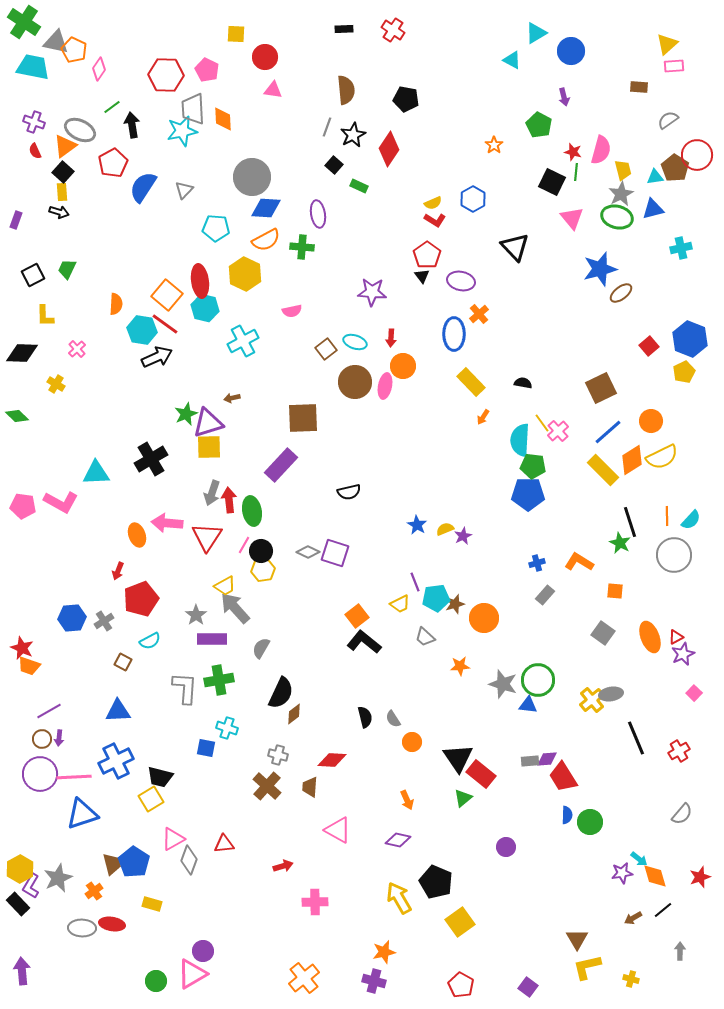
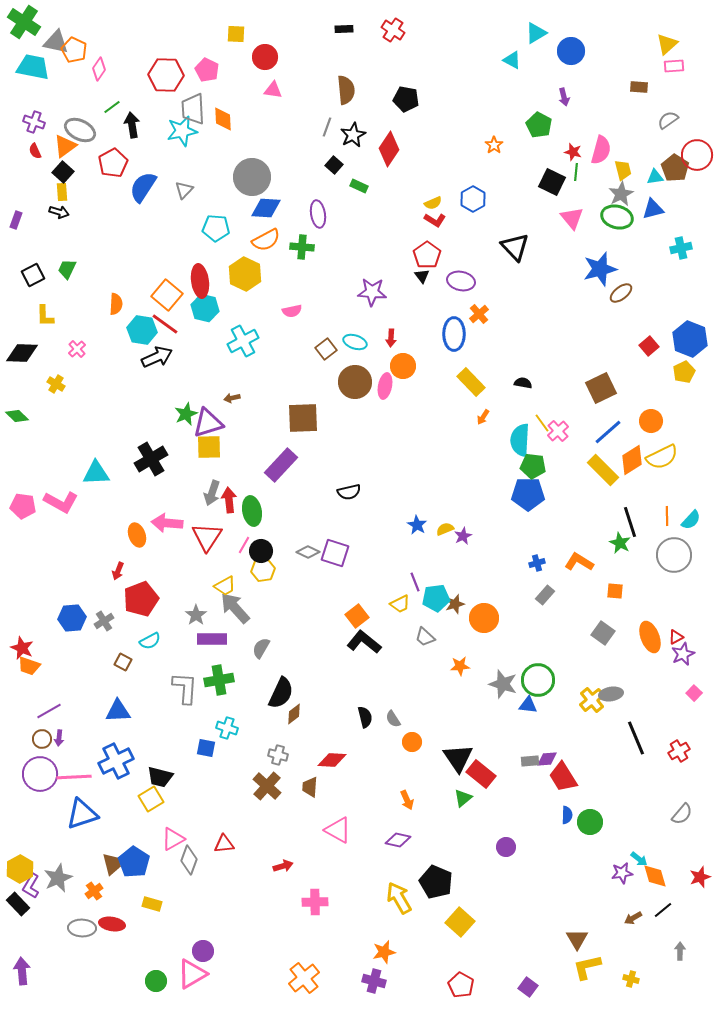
yellow square at (460, 922): rotated 12 degrees counterclockwise
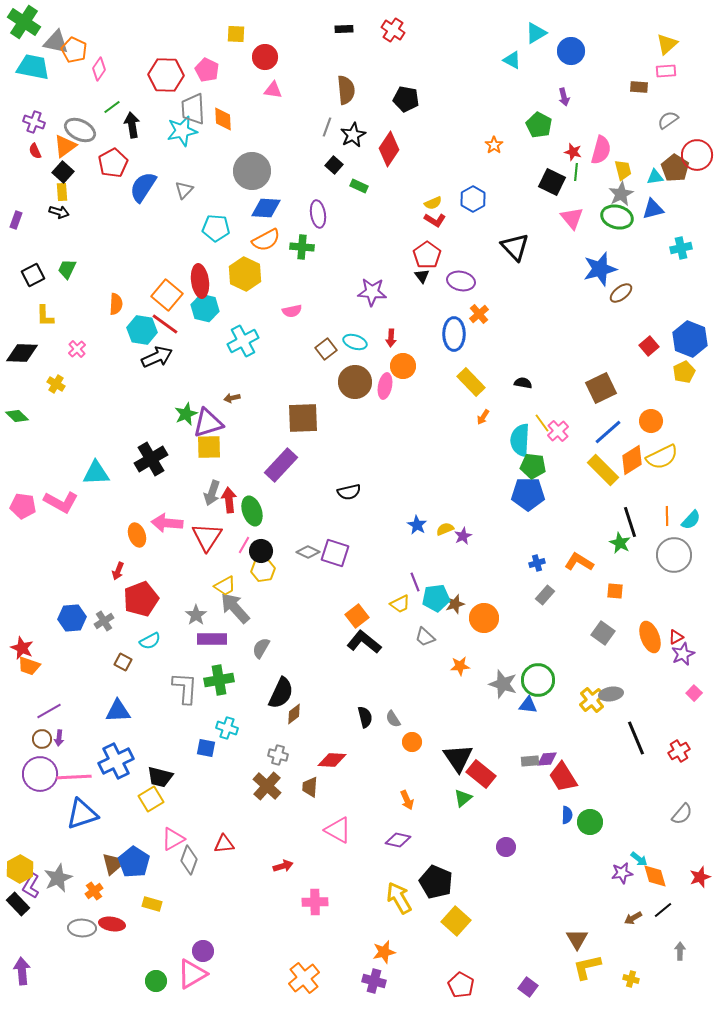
pink rectangle at (674, 66): moved 8 px left, 5 px down
gray circle at (252, 177): moved 6 px up
green ellipse at (252, 511): rotated 8 degrees counterclockwise
yellow square at (460, 922): moved 4 px left, 1 px up
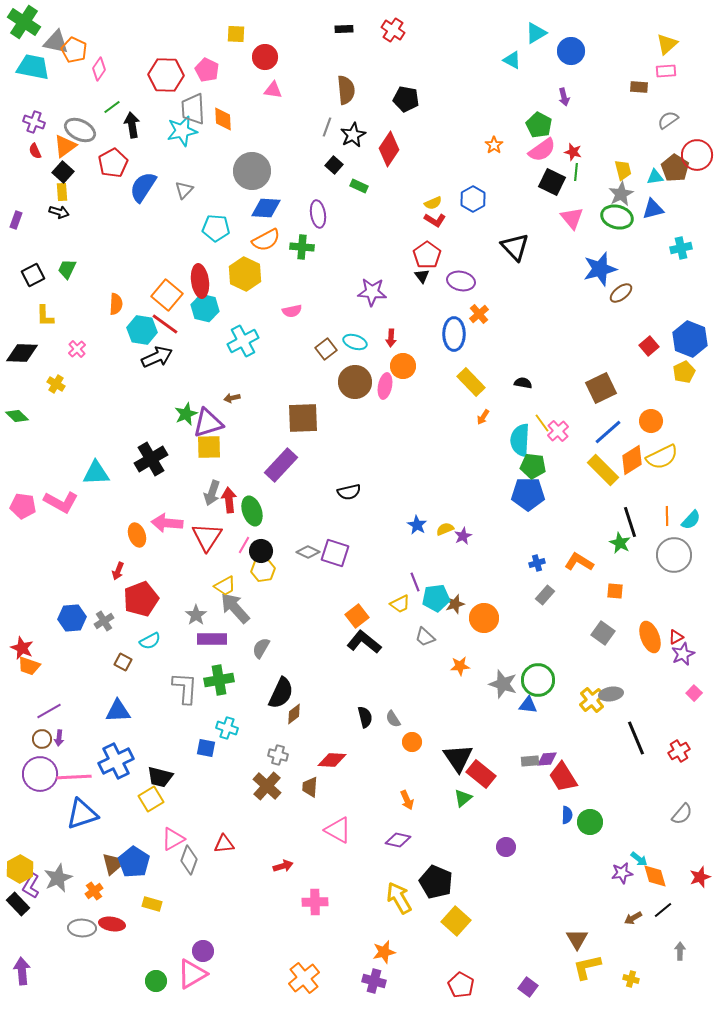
pink semicircle at (601, 150): moved 59 px left; rotated 40 degrees clockwise
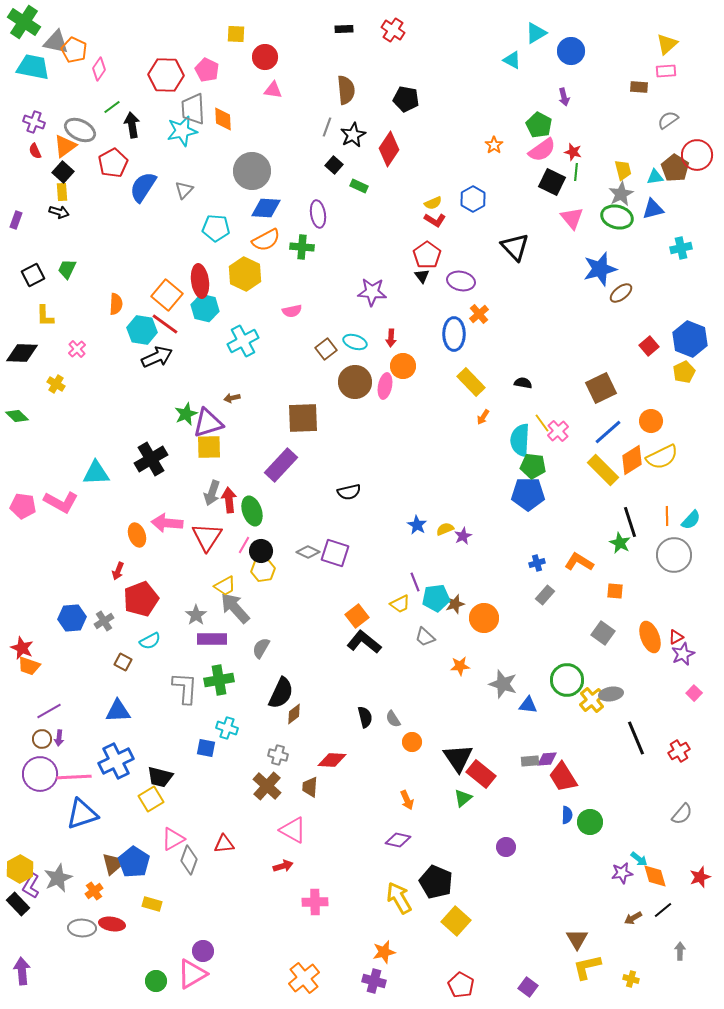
green circle at (538, 680): moved 29 px right
pink triangle at (338, 830): moved 45 px left
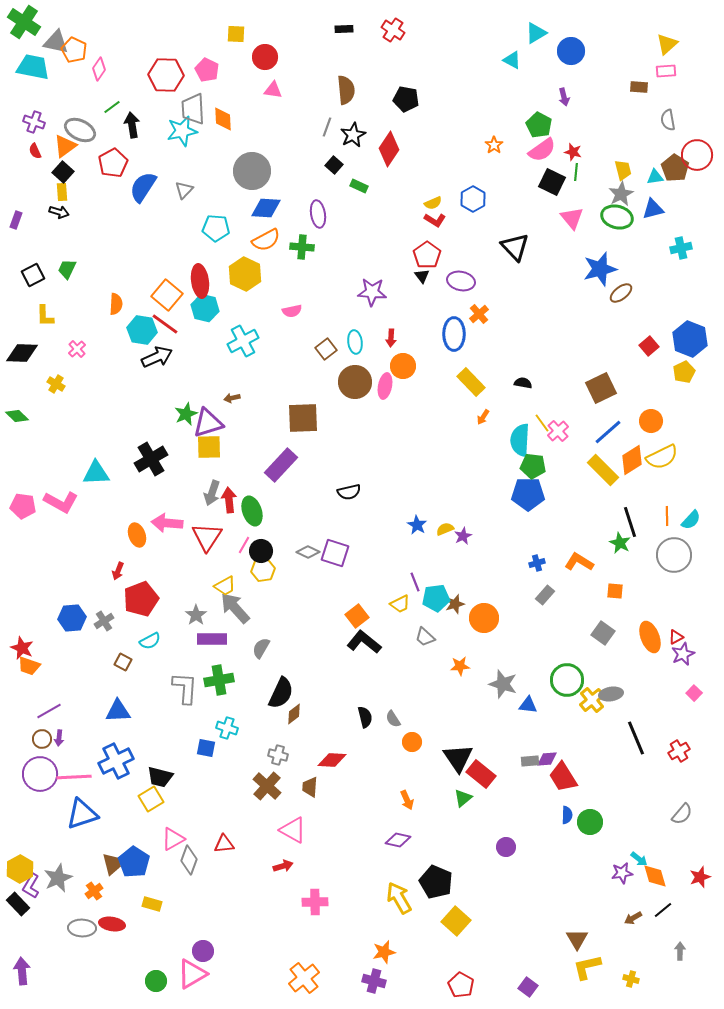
gray semicircle at (668, 120): rotated 65 degrees counterclockwise
cyan ellipse at (355, 342): rotated 65 degrees clockwise
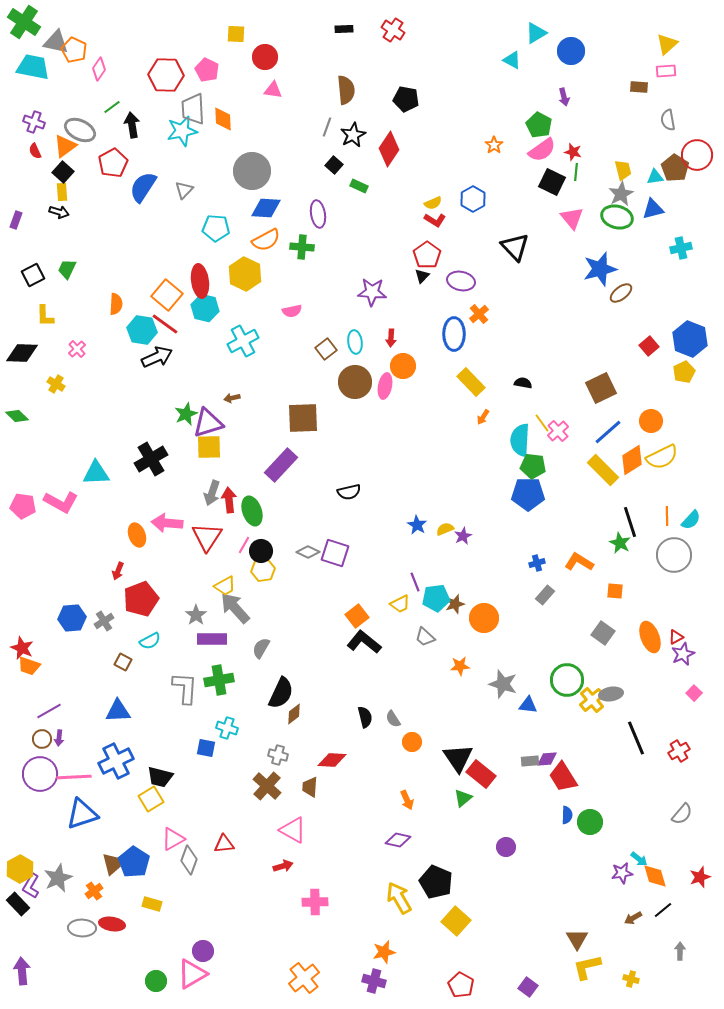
black triangle at (422, 276): rotated 21 degrees clockwise
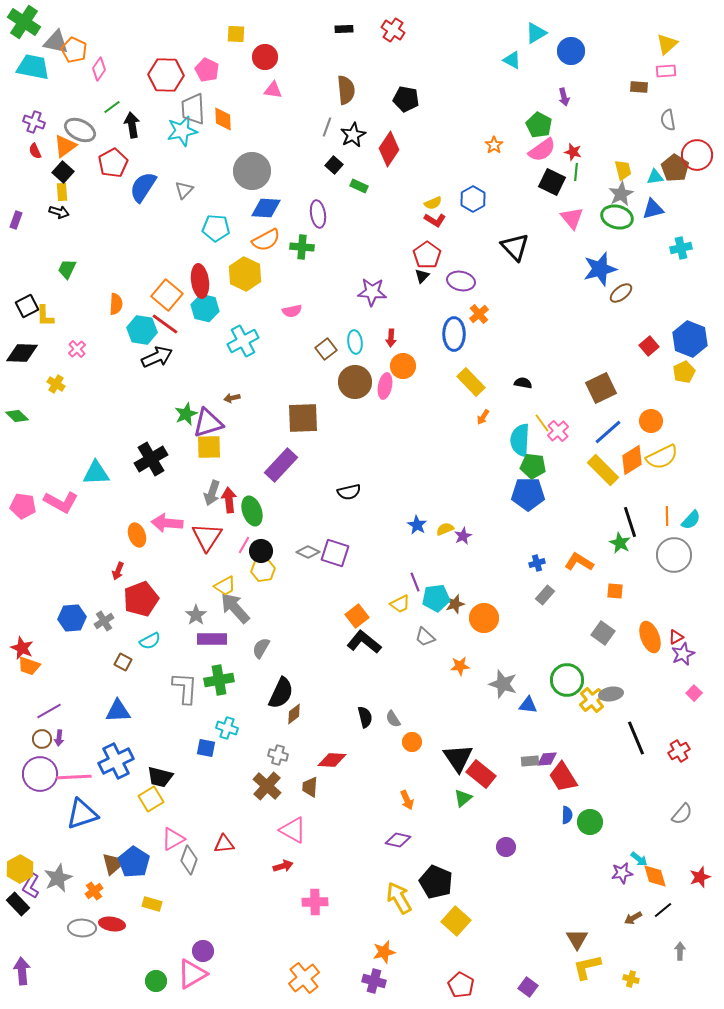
black square at (33, 275): moved 6 px left, 31 px down
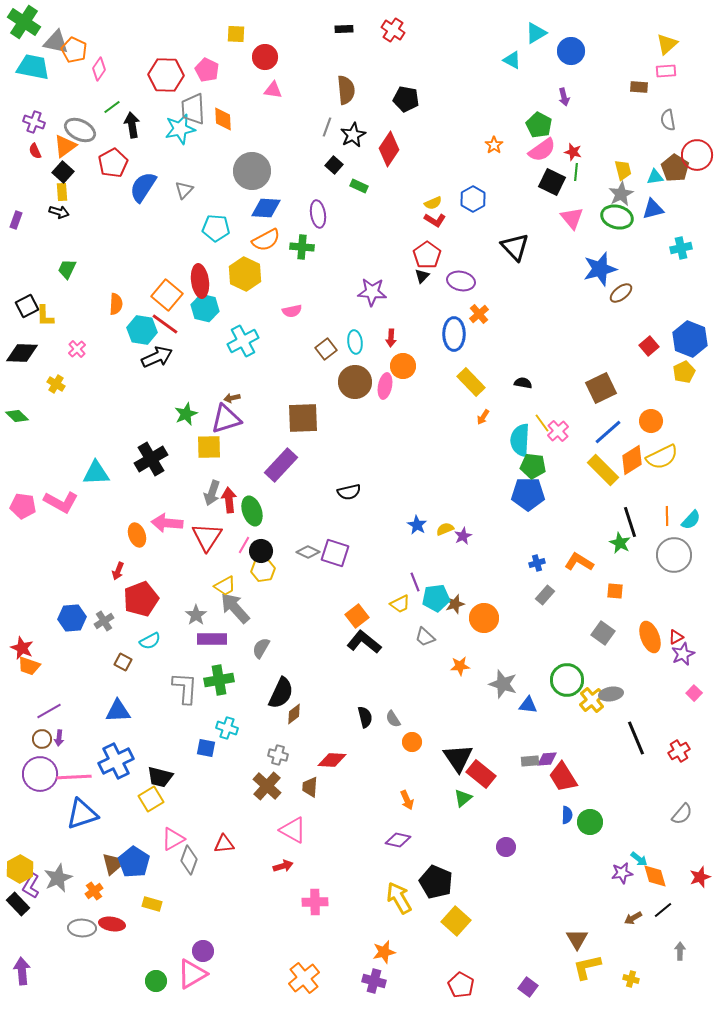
cyan star at (182, 131): moved 2 px left, 2 px up
purple triangle at (208, 423): moved 18 px right, 4 px up
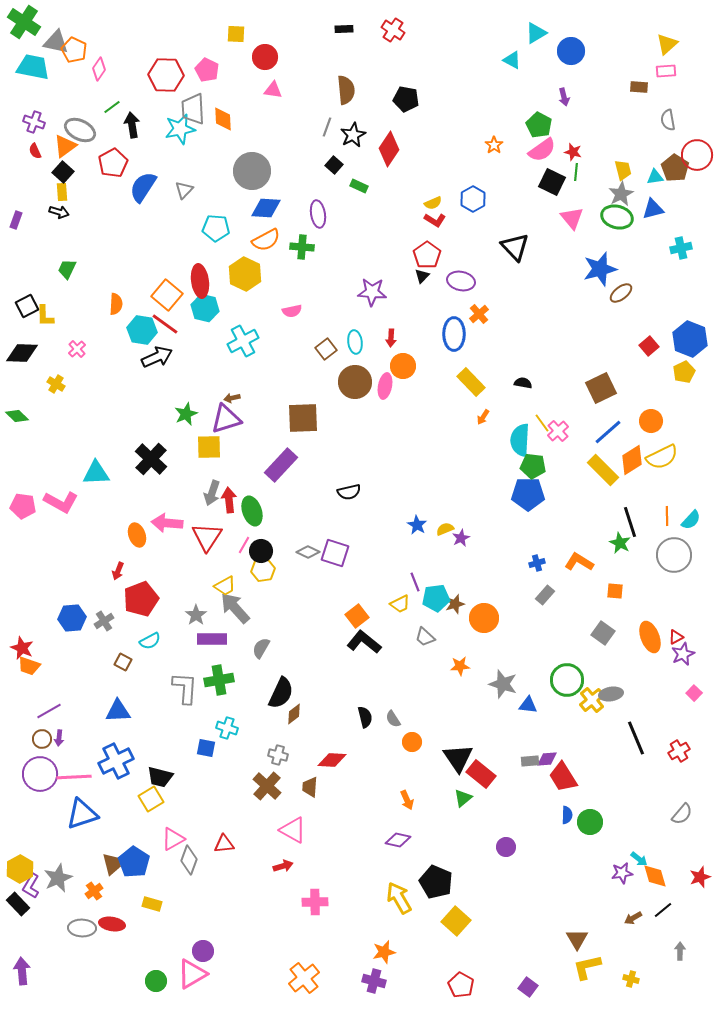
black cross at (151, 459): rotated 16 degrees counterclockwise
purple star at (463, 536): moved 2 px left, 2 px down
